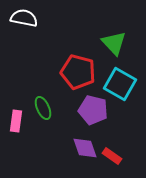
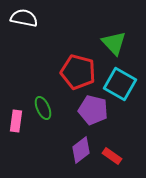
purple diamond: moved 4 px left, 2 px down; rotated 72 degrees clockwise
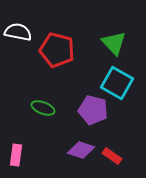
white semicircle: moved 6 px left, 14 px down
red pentagon: moved 21 px left, 22 px up
cyan square: moved 3 px left, 1 px up
green ellipse: rotated 45 degrees counterclockwise
pink rectangle: moved 34 px down
purple diamond: rotated 56 degrees clockwise
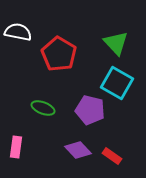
green triangle: moved 2 px right
red pentagon: moved 2 px right, 4 px down; rotated 16 degrees clockwise
purple pentagon: moved 3 px left
purple diamond: moved 3 px left; rotated 28 degrees clockwise
pink rectangle: moved 8 px up
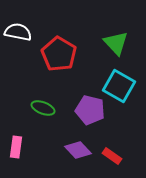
cyan square: moved 2 px right, 3 px down
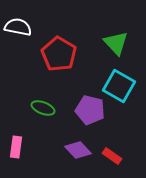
white semicircle: moved 5 px up
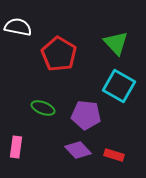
purple pentagon: moved 4 px left, 5 px down; rotated 8 degrees counterclockwise
red rectangle: moved 2 px right, 1 px up; rotated 18 degrees counterclockwise
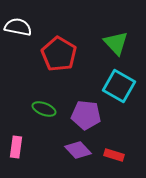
green ellipse: moved 1 px right, 1 px down
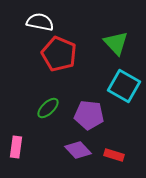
white semicircle: moved 22 px right, 5 px up
red pentagon: rotated 8 degrees counterclockwise
cyan square: moved 5 px right
green ellipse: moved 4 px right, 1 px up; rotated 65 degrees counterclockwise
purple pentagon: moved 3 px right
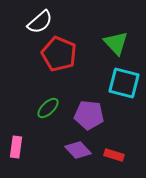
white semicircle: rotated 128 degrees clockwise
cyan square: moved 3 px up; rotated 16 degrees counterclockwise
